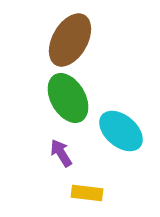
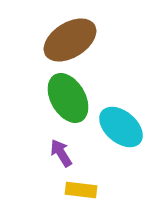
brown ellipse: rotated 28 degrees clockwise
cyan ellipse: moved 4 px up
yellow rectangle: moved 6 px left, 3 px up
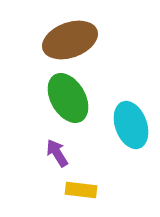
brown ellipse: rotated 12 degrees clockwise
cyan ellipse: moved 10 px right, 2 px up; rotated 30 degrees clockwise
purple arrow: moved 4 px left
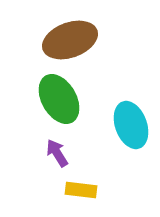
green ellipse: moved 9 px left, 1 px down
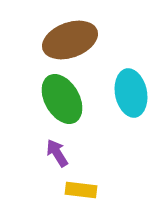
green ellipse: moved 3 px right
cyan ellipse: moved 32 px up; rotated 9 degrees clockwise
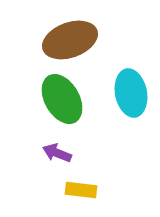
purple arrow: rotated 36 degrees counterclockwise
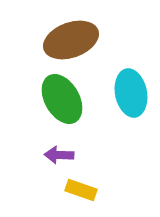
brown ellipse: moved 1 px right
purple arrow: moved 2 px right, 2 px down; rotated 20 degrees counterclockwise
yellow rectangle: rotated 12 degrees clockwise
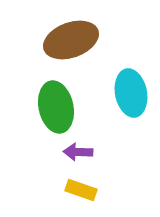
green ellipse: moved 6 px left, 8 px down; rotated 18 degrees clockwise
purple arrow: moved 19 px right, 3 px up
